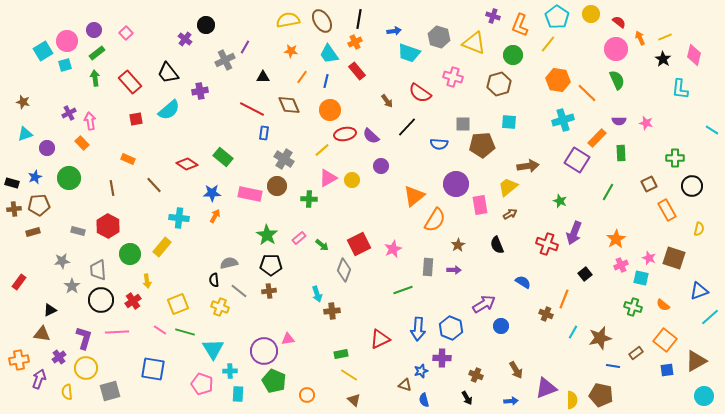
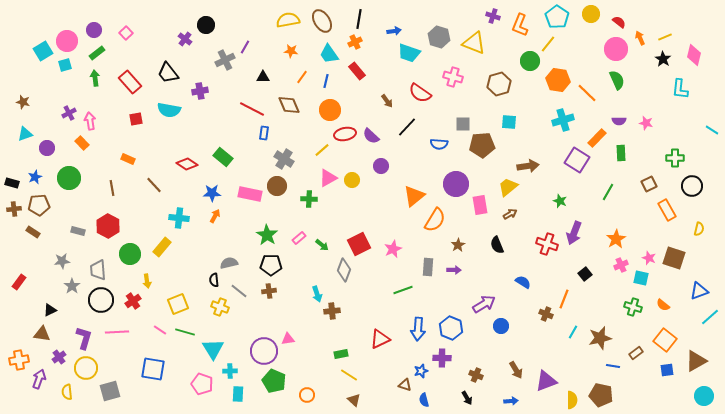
green circle at (513, 55): moved 17 px right, 6 px down
cyan semicircle at (169, 110): rotated 50 degrees clockwise
brown rectangle at (33, 232): rotated 48 degrees clockwise
purple triangle at (546, 388): moved 7 px up
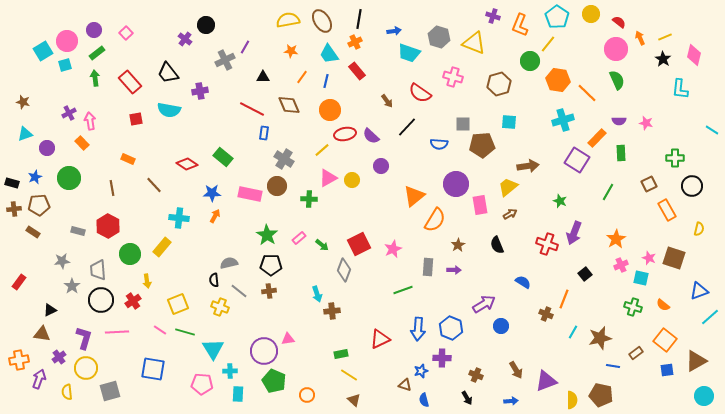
pink pentagon at (202, 384): rotated 15 degrees counterclockwise
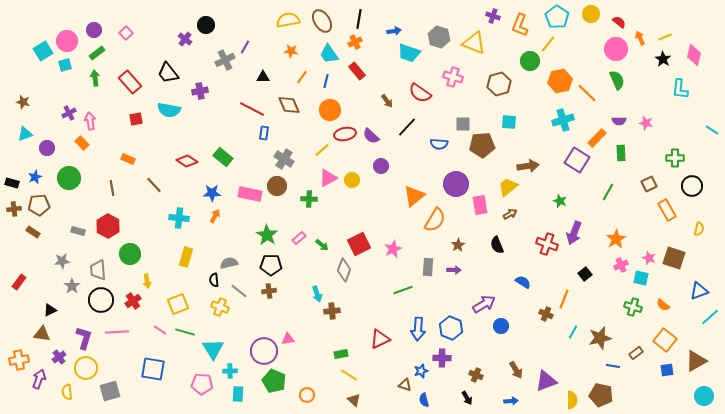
orange hexagon at (558, 80): moved 2 px right, 1 px down; rotated 20 degrees counterclockwise
red diamond at (187, 164): moved 3 px up
yellow rectangle at (162, 247): moved 24 px right, 10 px down; rotated 24 degrees counterclockwise
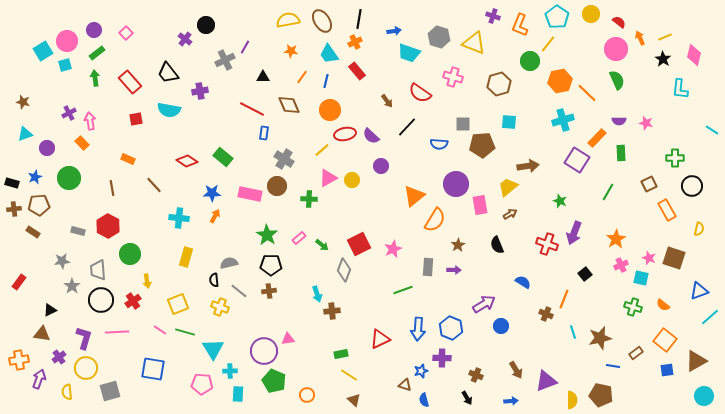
cyan line at (573, 332): rotated 48 degrees counterclockwise
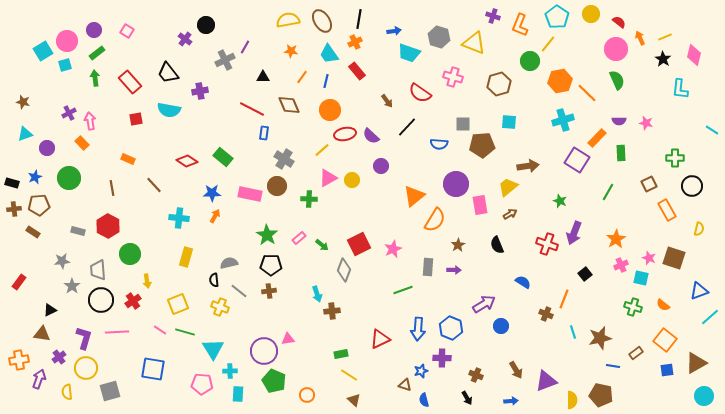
pink square at (126, 33): moved 1 px right, 2 px up; rotated 16 degrees counterclockwise
brown triangle at (696, 361): moved 2 px down
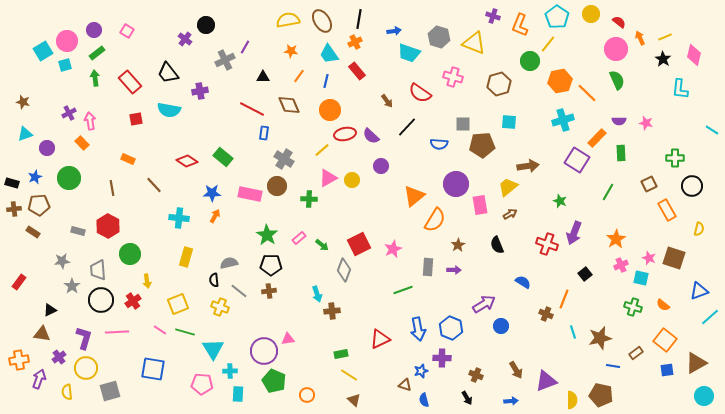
orange line at (302, 77): moved 3 px left, 1 px up
blue arrow at (418, 329): rotated 15 degrees counterclockwise
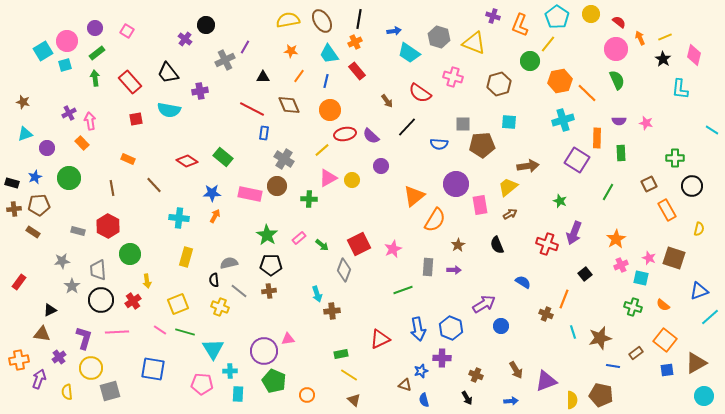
purple circle at (94, 30): moved 1 px right, 2 px up
cyan trapezoid at (409, 53): rotated 15 degrees clockwise
orange rectangle at (597, 138): rotated 42 degrees counterclockwise
yellow circle at (86, 368): moved 5 px right
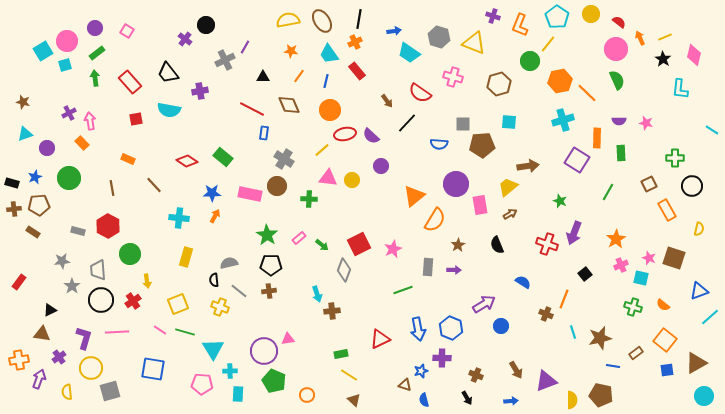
black line at (407, 127): moved 4 px up
pink triangle at (328, 178): rotated 36 degrees clockwise
